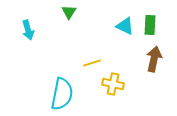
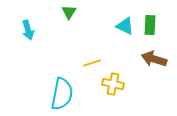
brown arrow: rotated 85 degrees counterclockwise
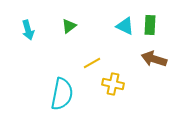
green triangle: moved 14 px down; rotated 21 degrees clockwise
yellow line: rotated 12 degrees counterclockwise
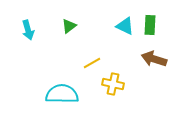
cyan semicircle: rotated 100 degrees counterclockwise
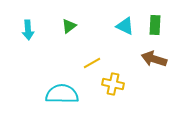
green rectangle: moved 5 px right
cyan arrow: rotated 12 degrees clockwise
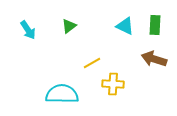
cyan arrow: rotated 30 degrees counterclockwise
yellow cross: rotated 10 degrees counterclockwise
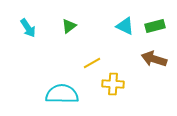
green rectangle: moved 1 px down; rotated 72 degrees clockwise
cyan arrow: moved 2 px up
